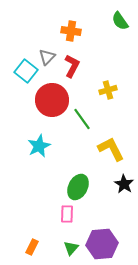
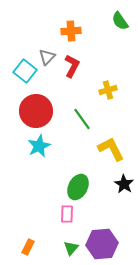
orange cross: rotated 12 degrees counterclockwise
cyan square: moved 1 px left
red circle: moved 16 px left, 11 px down
orange rectangle: moved 4 px left
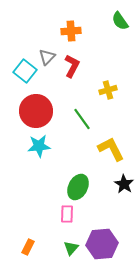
cyan star: rotated 20 degrees clockwise
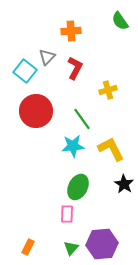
red L-shape: moved 3 px right, 2 px down
cyan star: moved 34 px right
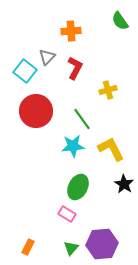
pink rectangle: rotated 60 degrees counterclockwise
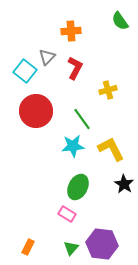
purple hexagon: rotated 12 degrees clockwise
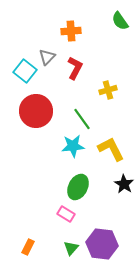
pink rectangle: moved 1 px left
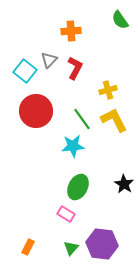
green semicircle: moved 1 px up
gray triangle: moved 2 px right, 3 px down
yellow L-shape: moved 3 px right, 29 px up
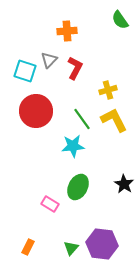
orange cross: moved 4 px left
cyan square: rotated 20 degrees counterclockwise
pink rectangle: moved 16 px left, 10 px up
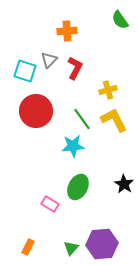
purple hexagon: rotated 12 degrees counterclockwise
